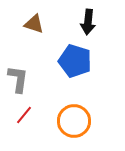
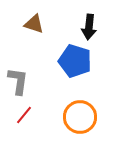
black arrow: moved 1 px right, 5 px down
gray L-shape: moved 2 px down
orange circle: moved 6 px right, 4 px up
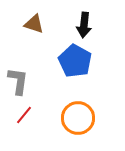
black arrow: moved 5 px left, 2 px up
blue pentagon: rotated 12 degrees clockwise
orange circle: moved 2 px left, 1 px down
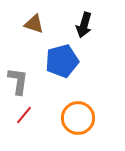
black arrow: rotated 10 degrees clockwise
blue pentagon: moved 13 px left; rotated 28 degrees clockwise
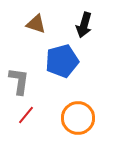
brown triangle: moved 2 px right
gray L-shape: moved 1 px right
red line: moved 2 px right
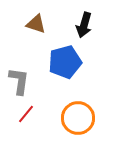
blue pentagon: moved 3 px right, 1 px down
red line: moved 1 px up
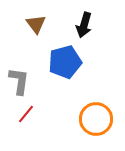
brown triangle: rotated 35 degrees clockwise
orange circle: moved 18 px right, 1 px down
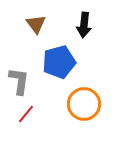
black arrow: rotated 10 degrees counterclockwise
blue pentagon: moved 6 px left
orange circle: moved 12 px left, 15 px up
